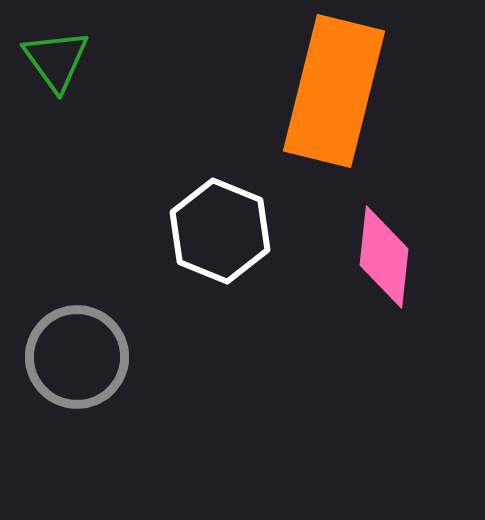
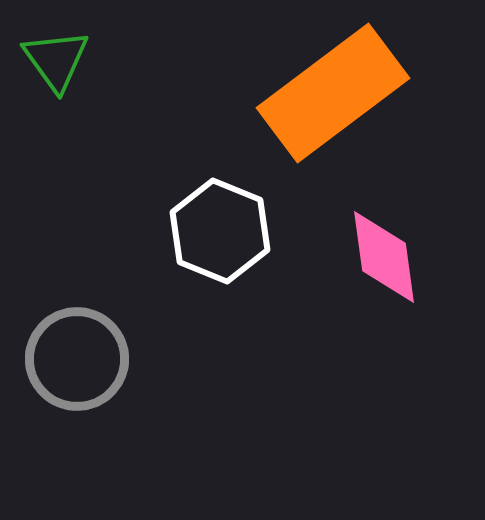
orange rectangle: moved 1 px left, 2 px down; rotated 39 degrees clockwise
pink diamond: rotated 14 degrees counterclockwise
gray circle: moved 2 px down
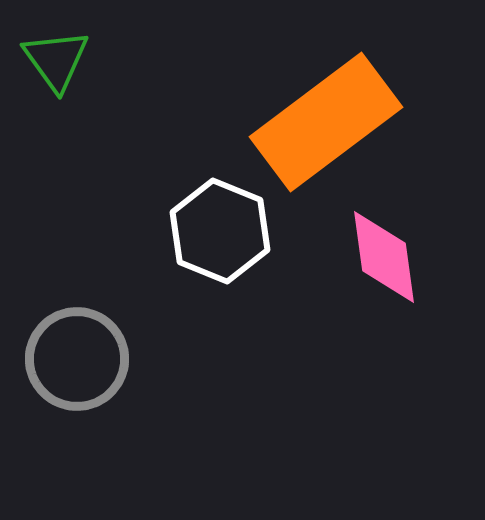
orange rectangle: moved 7 px left, 29 px down
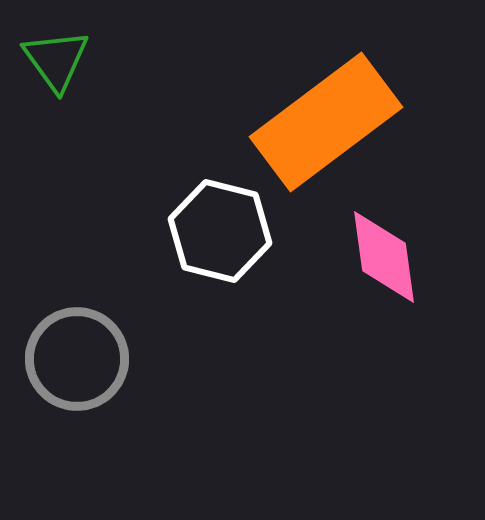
white hexagon: rotated 8 degrees counterclockwise
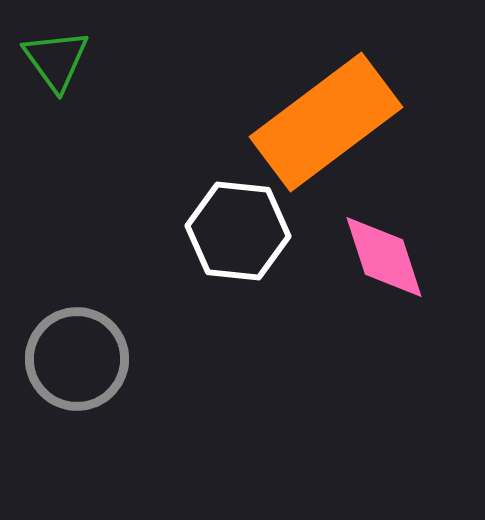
white hexagon: moved 18 px right; rotated 8 degrees counterclockwise
pink diamond: rotated 10 degrees counterclockwise
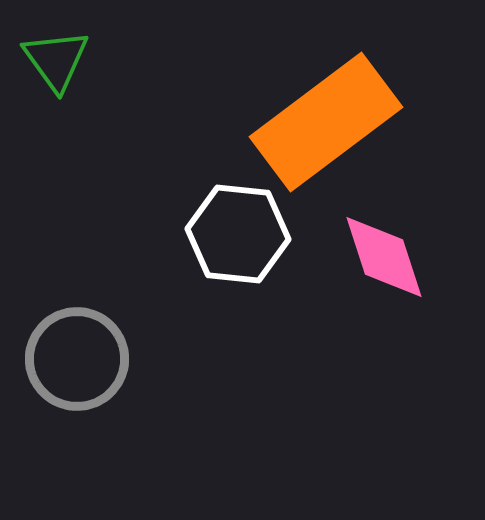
white hexagon: moved 3 px down
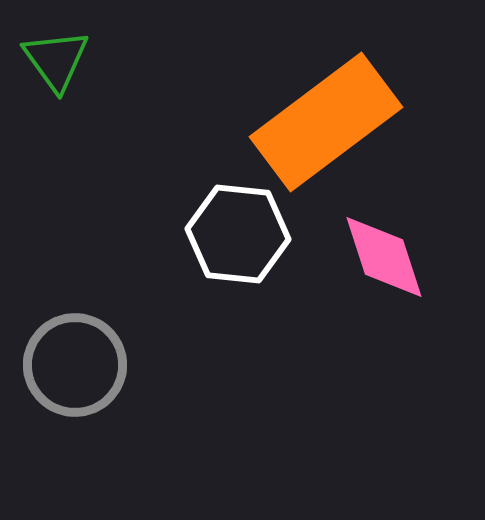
gray circle: moved 2 px left, 6 px down
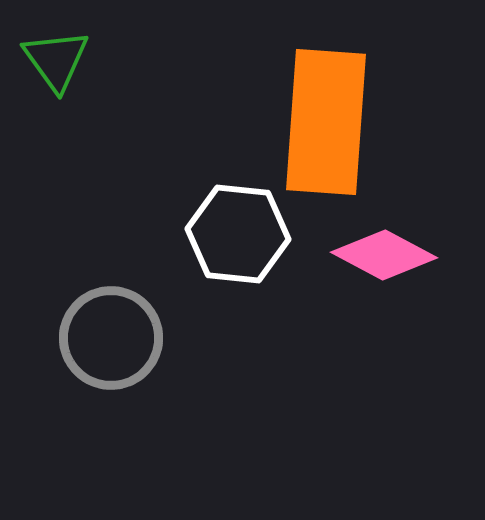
orange rectangle: rotated 49 degrees counterclockwise
pink diamond: moved 2 px up; rotated 44 degrees counterclockwise
gray circle: moved 36 px right, 27 px up
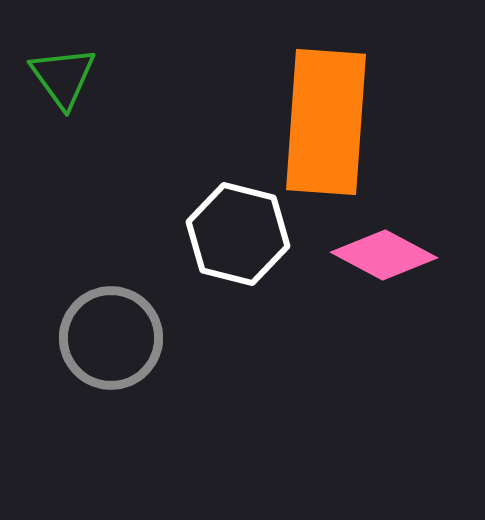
green triangle: moved 7 px right, 17 px down
white hexagon: rotated 8 degrees clockwise
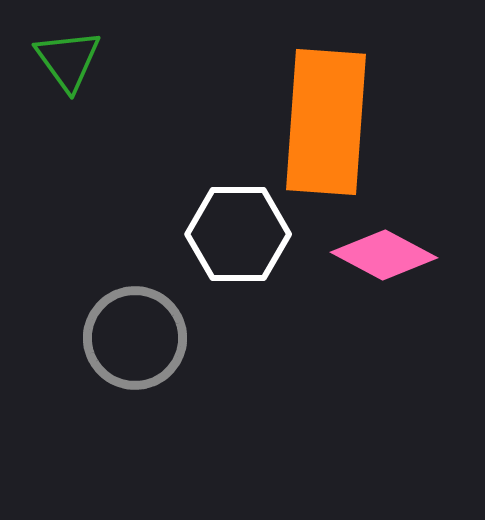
green triangle: moved 5 px right, 17 px up
white hexagon: rotated 14 degrees counterclockwise
gray circle: moved 24 px right
